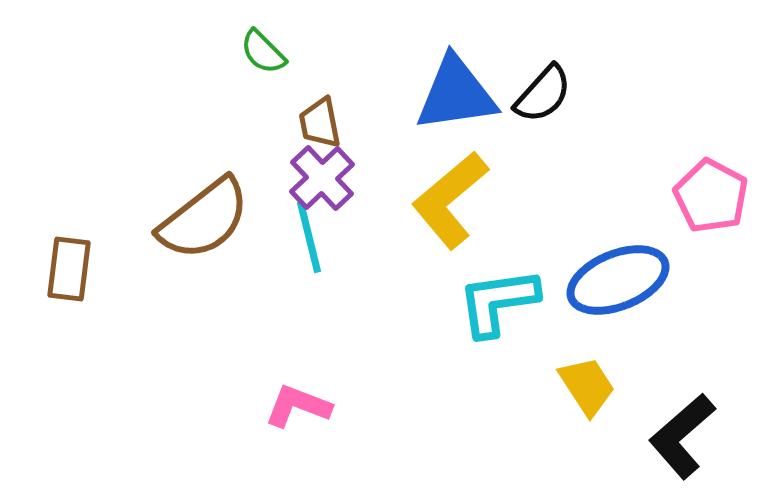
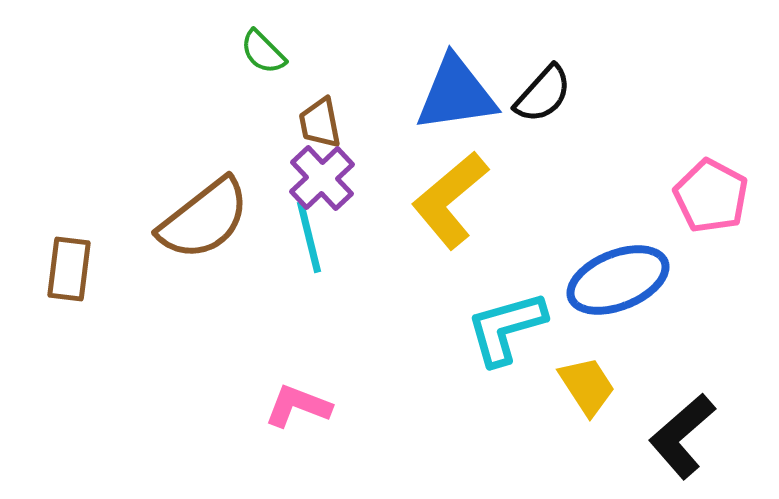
cyan L-shape: moved 8 px right, 26 px down; rotated 8 degrees counterclockwise
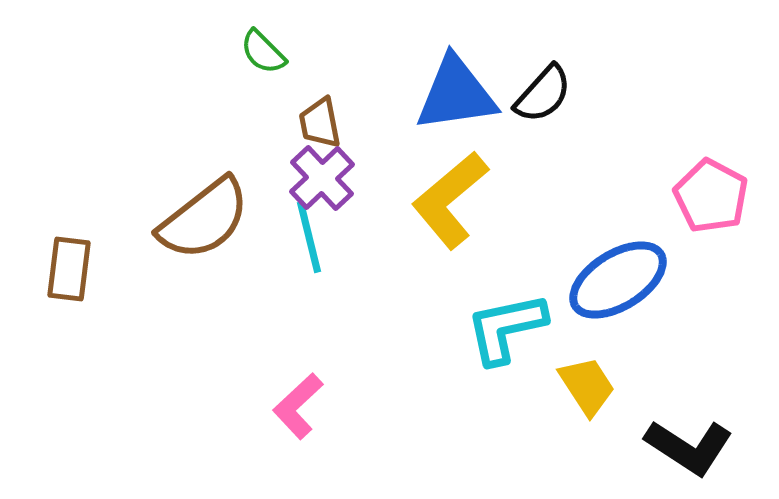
blue ellipse: rotated 10 degrees counterclockwise
cyan L-shape: rotated 4 degrees clockwise
pink L-shape: rotated 64 degrees counterclockwise
black L-shape: moved 7 px right, 11 px down; rotated 106 degrees counterclockwise
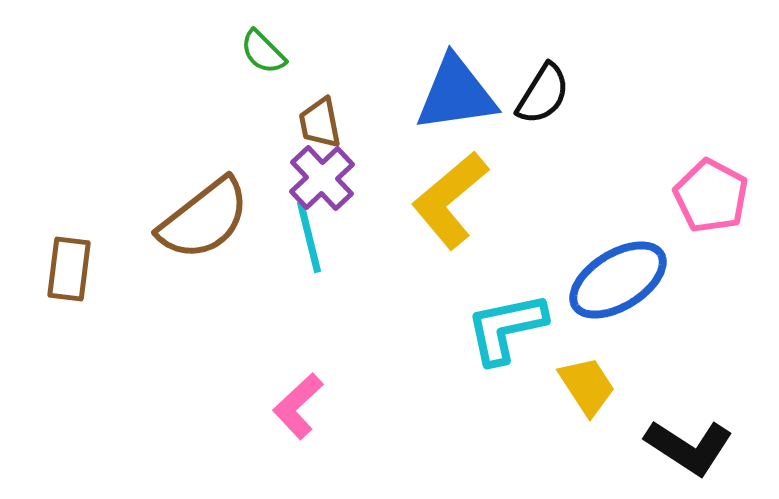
black semicircle: rotated 10 degrees counterclockwise
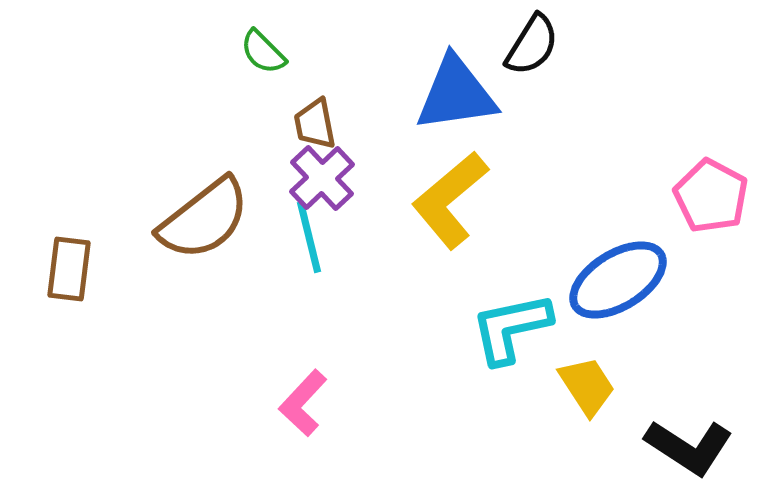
black semicircle: moved 11 px left, 49 px up
brown trapezoid: moved 5 px left, 1 px down
cyan L-shape: moved 5 px right
pink L-shape: moved 5 px right, 3 px up; rotated 4 degrees counterclockwise
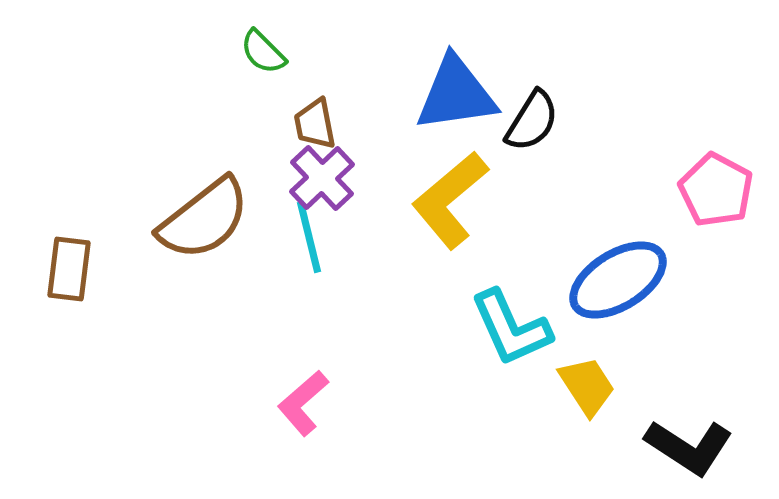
black semicircle: moved 76 px down
pink pentagon: moved 5 px right, 6 px up
cyan L-shape: rotated 102 degrees counterclockwise
pink L-shape: rotated 6 degrees clockwise
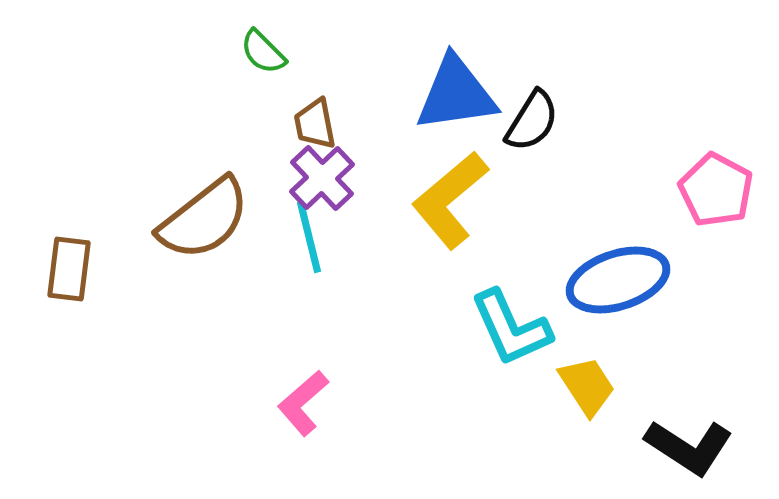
blue ellipse: rotated 14 degrees clockwise
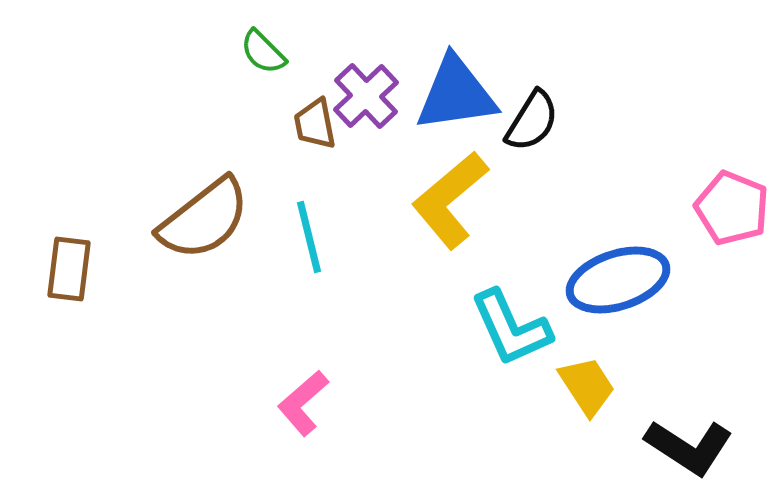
purple cross: moved 44 px right, 82 px up
pink pentagon: moved 16 px right, 18 px down; rotated 6 degrees counterclockwise
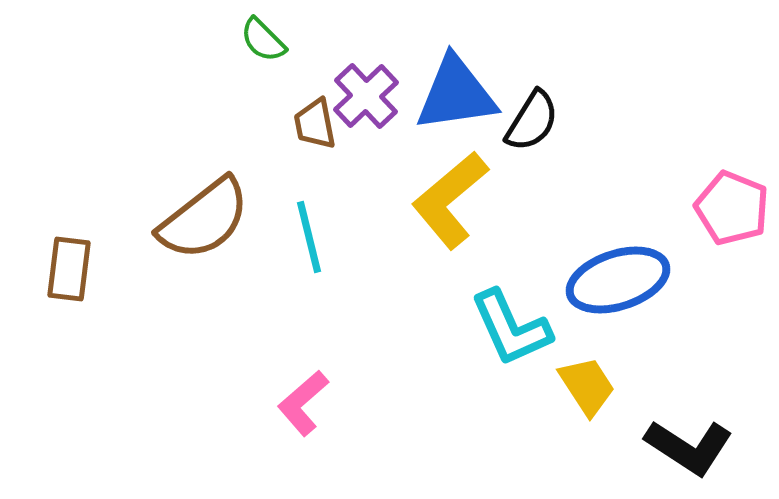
green semicircle: moved 12 px up
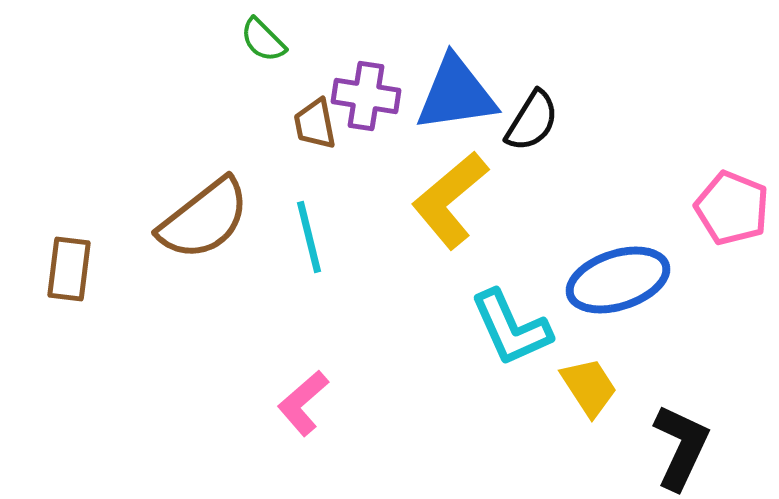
purple cross: rotated 38 degrees counterclockwise
yellow trapezoid: moved 2 px right, 1 px down
black L-shape: moved 8 px left; rotated 98 degrees counterclockwise
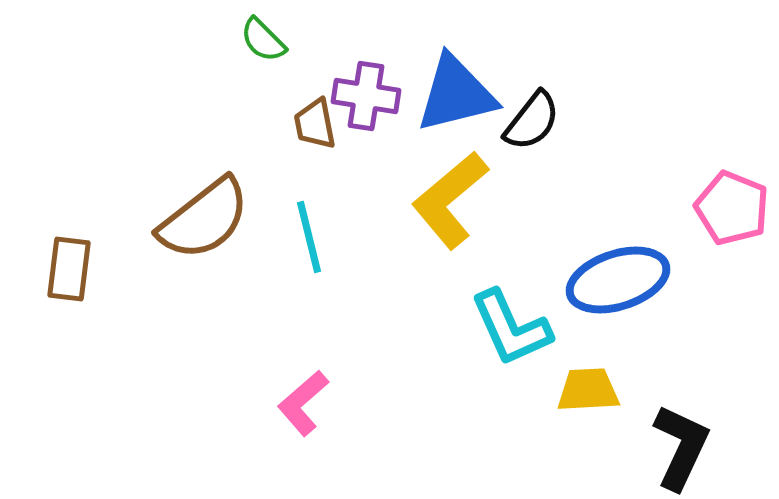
blue triangle: rotated 6 degrees counterclockwise
black semicircle: rotated 6 degrees clockwise
yellow trapezoid: moved 1 px left, 3 px down; rotated 60 degrees counterclockwise
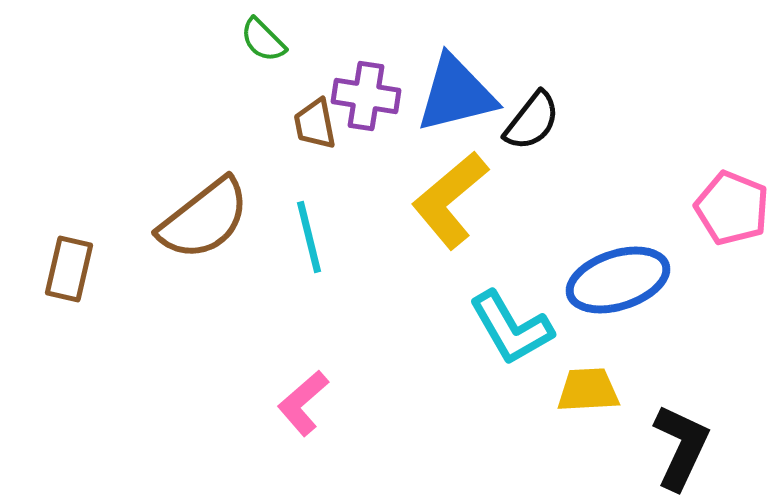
brown rectangle: rotated 6 degrees clockwise
cyan L-shape: rotated 6 degrees counterclockwise
